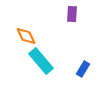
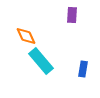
purple rectangle: moved 1 px down
blue rectangle: rotated 21 degrees counterclockwise
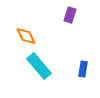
purple rectangle: moved 2 px left; rotated 14 degrees clockwise
cyan rectangle: moved 2 px left, 5 px down
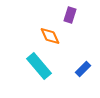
orange diamond: moved 24 px right
blue rectangle: rotated 35 degrees clockwise
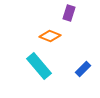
purple rectangle: moved 1 px left, 2 px up
orange diamond: rotated 45 degrees counterclockwise
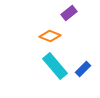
purple rectangle: rotated 35 degrees clockwise
cyan rectangle: moved 16 px right
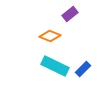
purple rectangle: moved 1 px right, 1 px down
cyan rectangle: rotated 24 degrees counterclockwise
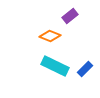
purple rectangle: moved 2 px down
blue rectangle: moved 2 px right
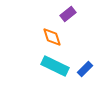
purple rectangle: moved 2 px left, 2 px up
orange diamond: moved 2 px right, 1 px down; rotated 50 degrees clockwise
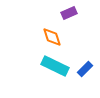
purple rectangle: moved 1 px right, 1 px up; rotated 14 degrees clockwise
